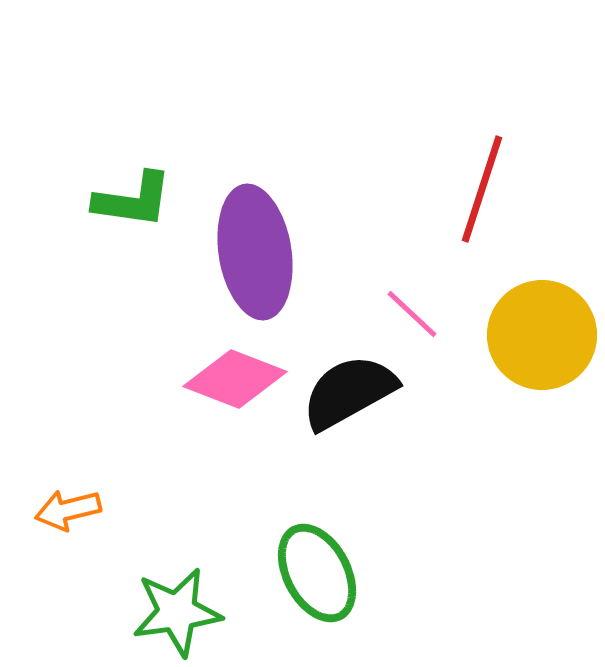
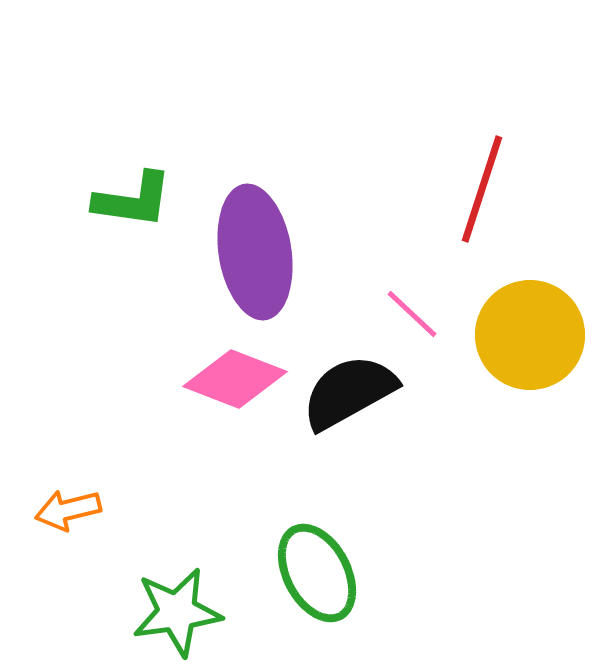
yellow circle: moved 12 px left
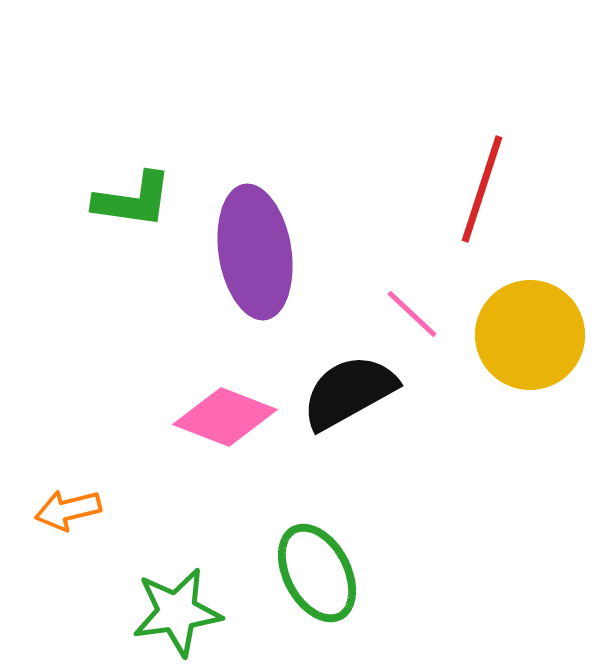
pink diamond: moved 10 px left, 38 px down
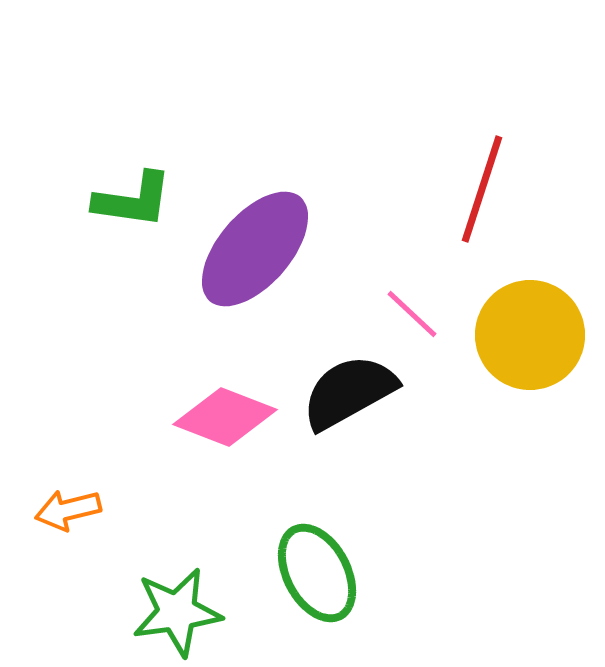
purple ellipse: moved 3 px up; rotated 50 degrees clockwise
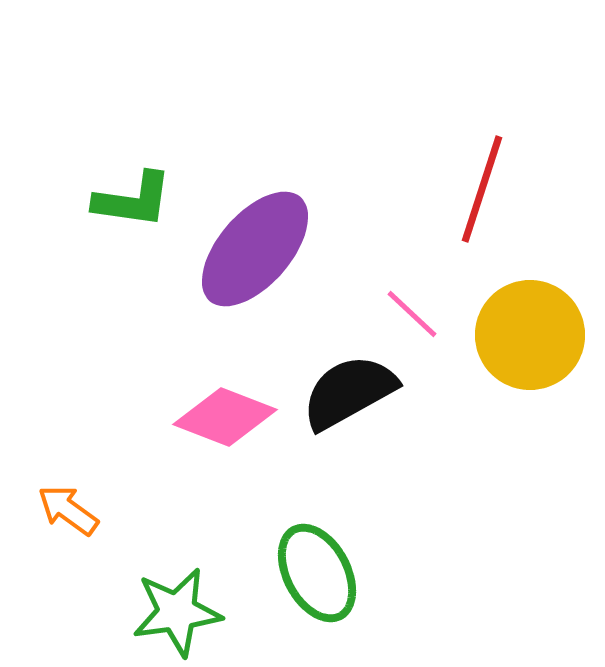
orange arrow: rotated 50 degrees clockwise
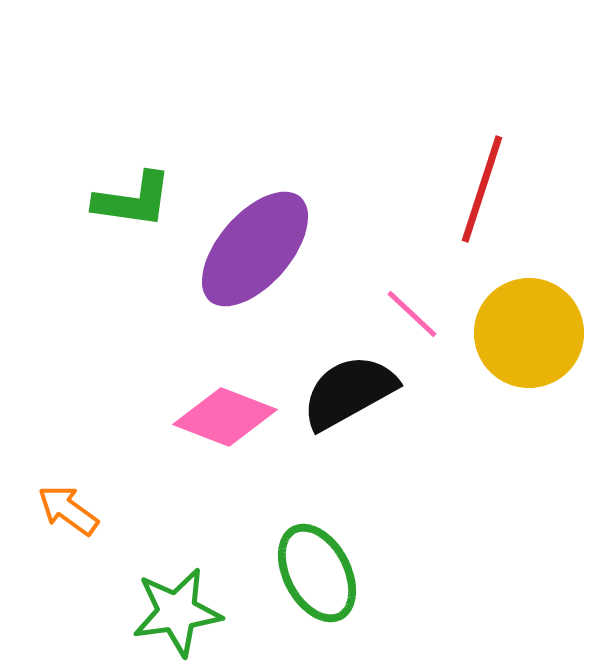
yellow circle: moved 1 px left, 2 px up
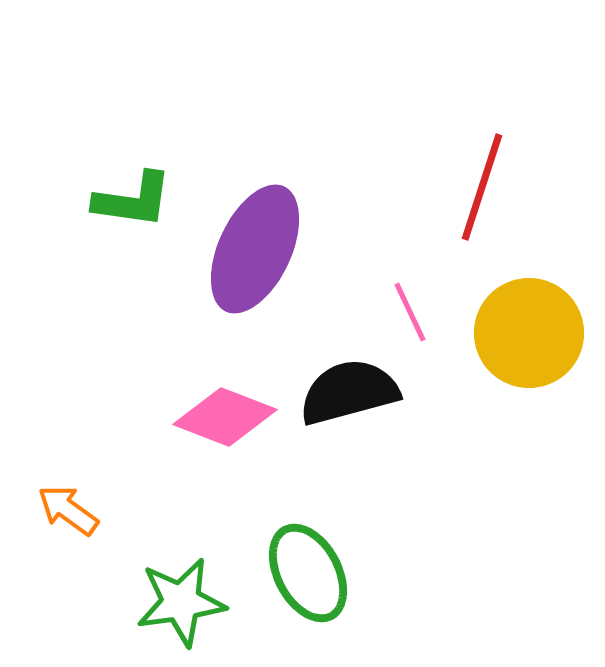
red line: moved 2 px up
purple ellipse: rotated 16 degrees counterclockwise
pink line: moved 2 px left, 2 px up; rotated 22 degrees clockwise
black semicircle: rotated 14 degrees clockwise
green ellipse: moved 9 px left
green star: moved 4 px right, 10 px up
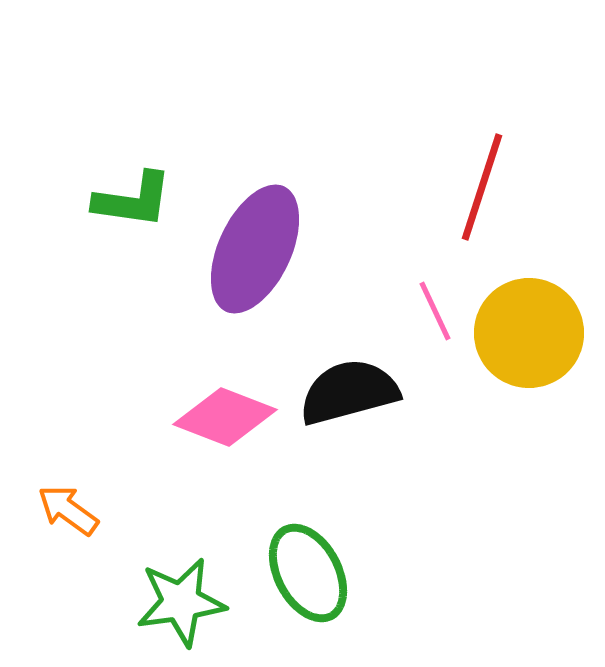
pink line: moved 25 px right, 1 px up
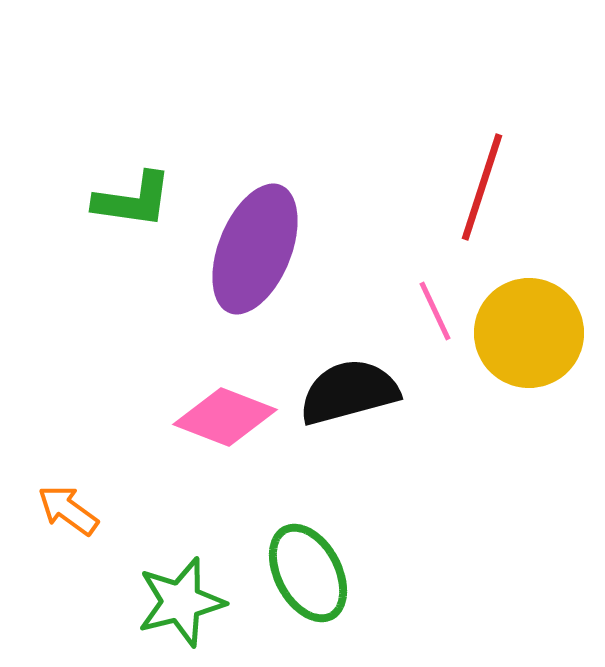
purple ellipse: rotated 3 degrees counterclockwise
green star: rotated 6 degrees counterclockwise
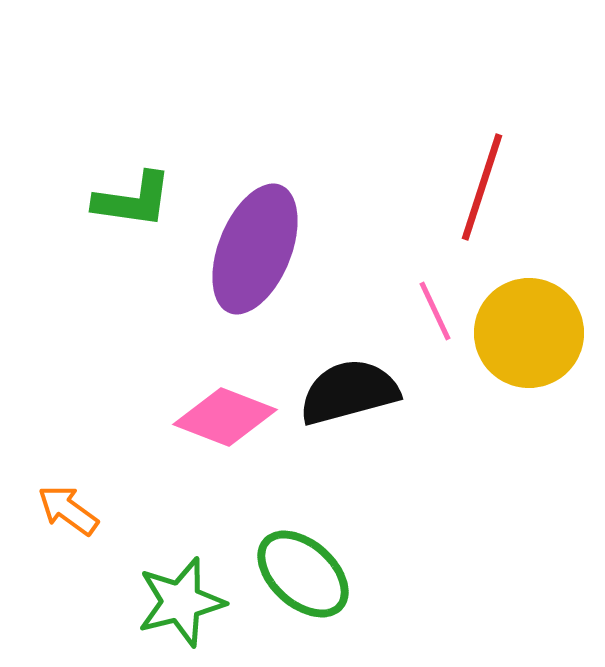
green ellipse: moved 5 px left, 1 px down; rotated 20 degrees counterclockwise
